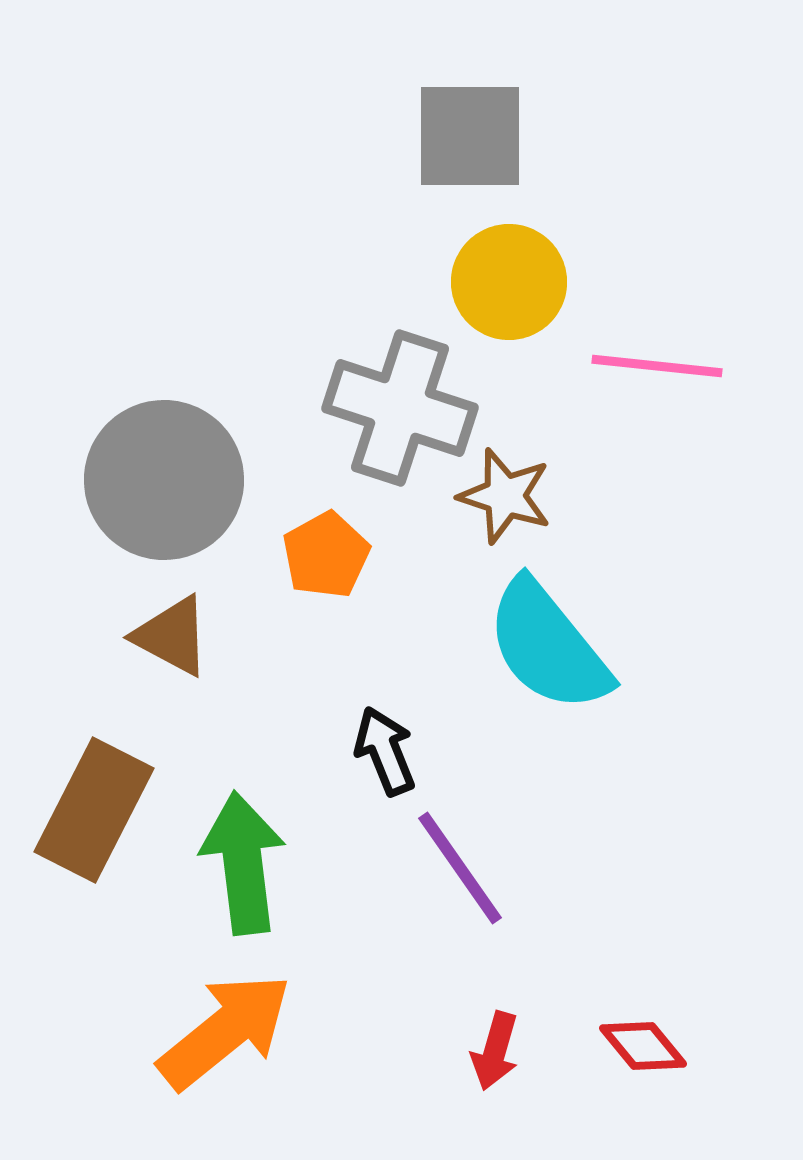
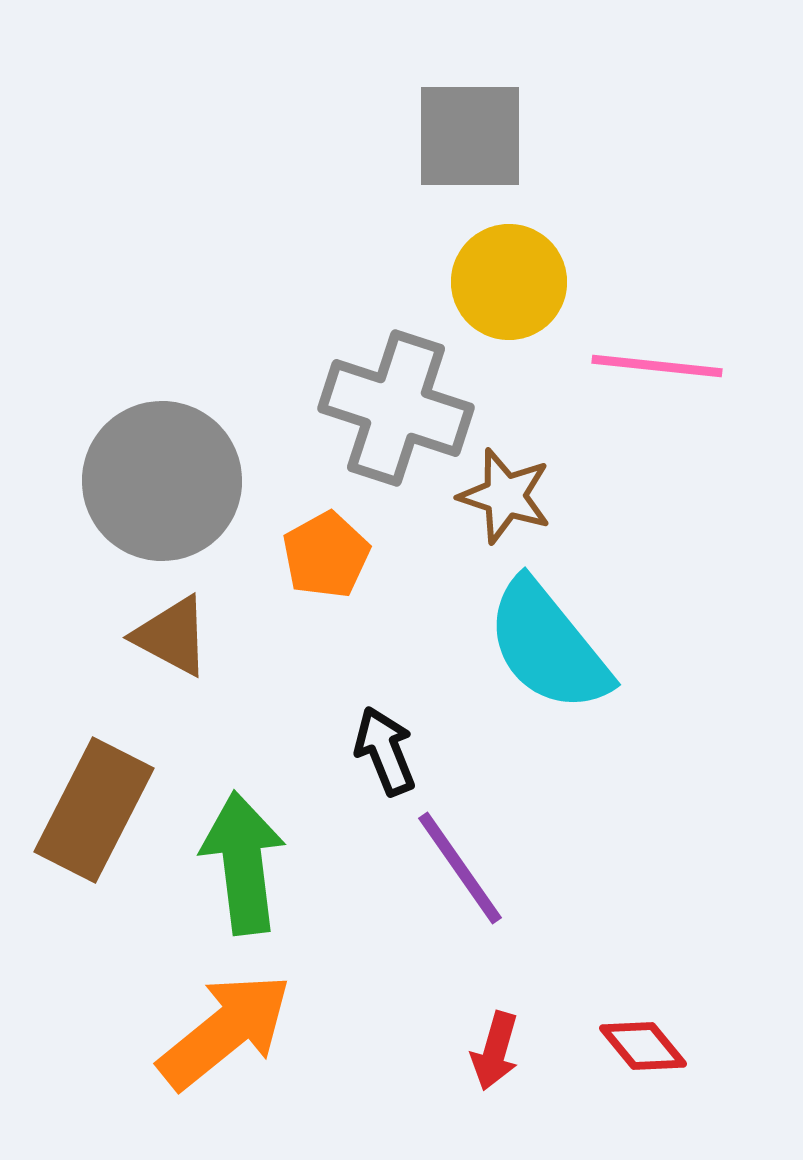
gray cross: moved 4 px left
gray circle: moved 2 px left, 1 px down
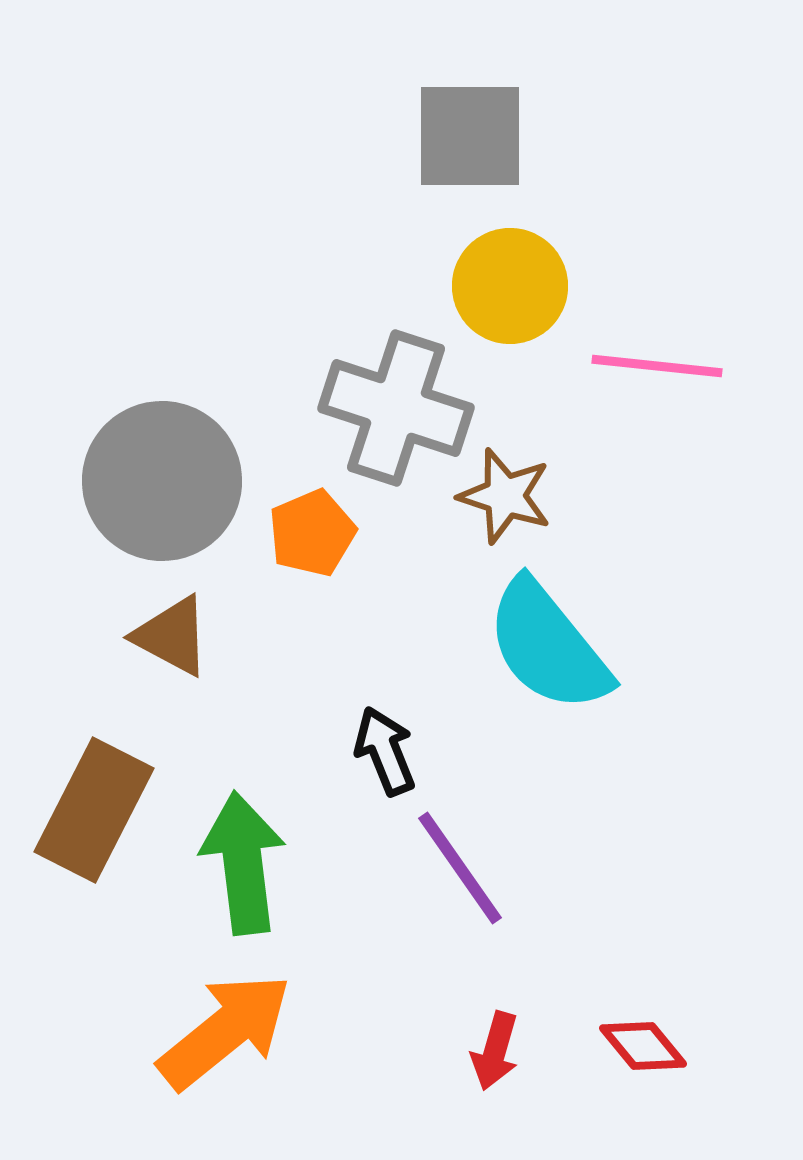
yellow circle: moved 1 px right, 4 px down
orange pentagon: moved 14 px left, 22 px up; rotated 6 degrees clockwise
